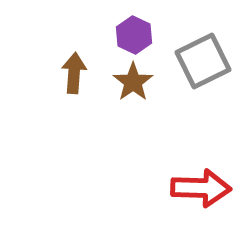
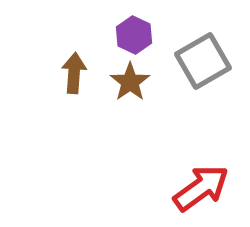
gray square: rotated 4 degrees counterclockwise
brown star: moved 3 px left
red arrow: rotated 38 degrees counterclockwise
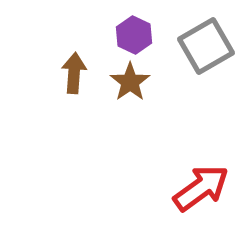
gray square: moved 3 px right, 15 px up
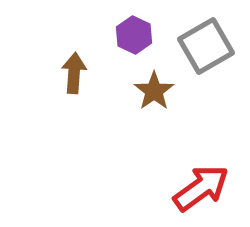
brown star: moved 24 px right, 9 px down
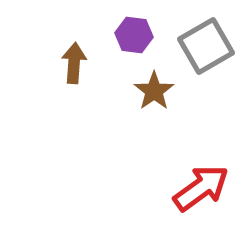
purple hexagon: rotated 18 degrees counterclockwise
brown arrow: moved 10 px up
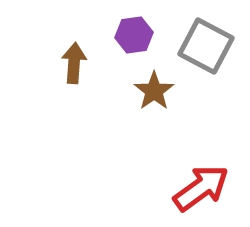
purple hexagon: rotated 15 degrees counterclockwise
gray square: rotated 32 degrees counterclockwise
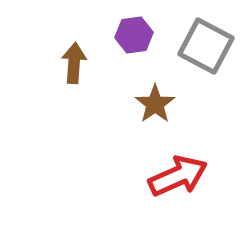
brown star: moved 1 px right, 13 px down
red arrow: moved 23 px left, 12 px up; rotated 12 degrees clockwise
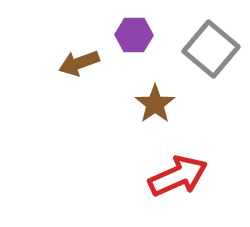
purple hexagon: rotated 9 degrees clockwise
gray square: moved 5 px right, 3 px down; rotated 12 degrees clockwise
brown arrow: moved 5 px right; rotated 114 degrees counterclockwise
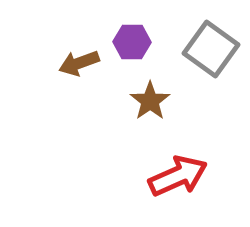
purple hexagon: moved 2 px left, 7 px down
gray square: rotated 4 degrees counterclockwise
brown star: moved 5 px left, 3 px up
